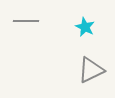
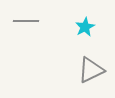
cyan star: rotated 18 degrees clockwise
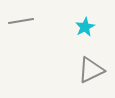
gray line: moved 5 px left; rotated 10 degrees counterclockwise
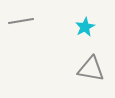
gray triangle: moved 1 px up; rotated 36 degrees clockwise
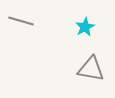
gray line: rotated 25 degrees clockwise
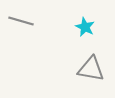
cyan star: rotated 18 degrees counterclockwise
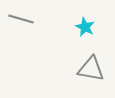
gray line: moved 2 px up
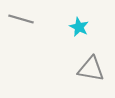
cyan star: moved 6 px left
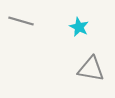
gray line: moved 2 px down
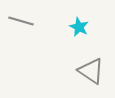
gray triangle: moved 2 px down; rotated 24 degrees clockwise
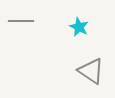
gray line: rotated 15 degrees counterclockwise
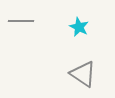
gray triangle: moved 8 px left, 3 px down
